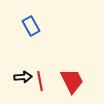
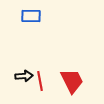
blue rectangle: moved 10 px up; rotated 60 degrees counterclockwise
black arrow: moved 1 px right, 1 px up
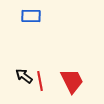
black arrow: rotated 138 degrees counterclockwise
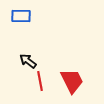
blue rectangle: moved 10 px left
black arrow: moved 4 px right, 15 px up
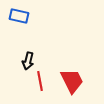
blue rectangle: moved 2 px left; rotated 12 degrees clockwise
black arrow: rotated 114 degrees counterclockwise
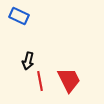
blue rectangle: rotated 12 degrees clockwise
red trapezoid: moved 3 px left, 1 px up
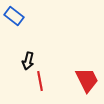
blue rectangle: moved 5 px left; rotated 12 degrees clockwise
red trapezoid: moved 18 px right
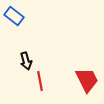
black arrow: moved 2 px left; rotated 30 degrees counterclockwise
